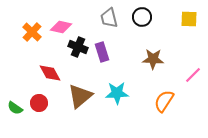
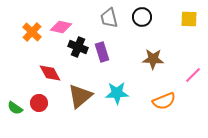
orange semicircle: rotated 145 degrees counterclockwise
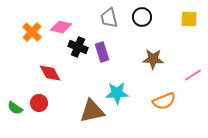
pink line: rotated 12 degrees clockwise
brown triangle: moved 12 px right, 15 px down; rotated 28 degrees clockwise
